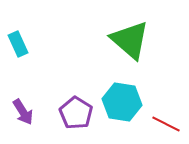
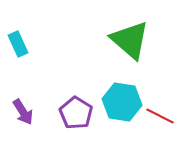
red line: moved 6 px left, 8 px up
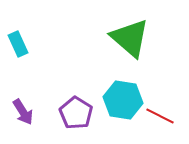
green triangle: moved 2 px up
cyan hexagon: moved 1 px right, 2 px up
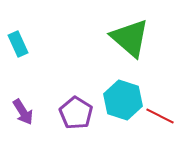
cyan hexagon: rotated 9 degrees clockwise
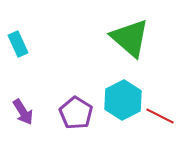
cyan hexagon: rotated 15 degrees clockwise
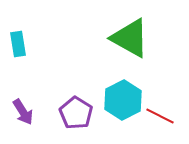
green triangle: rotated 12 degrees counterclockwise
cyan rectangle: rotated 15 degrees clockwise
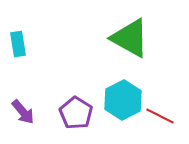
purple arrow: rotated 8 degrees counterclockwise
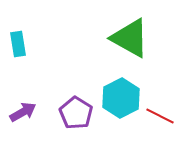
cyan hexagon: moved 2 px left, 2 px up
purple arrow: rotated 80 degrees counterclockwise
